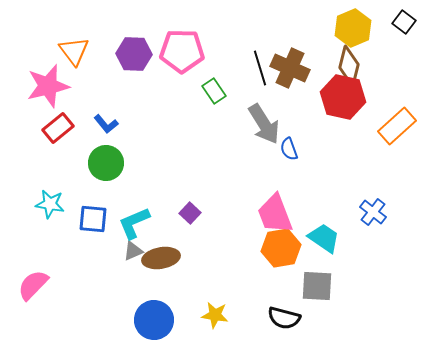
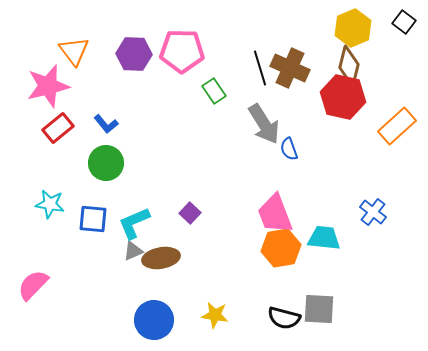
cyan trapezoid: rotated 28 degrees counterclockwise
gray square: moved 2 px right, 23 px down
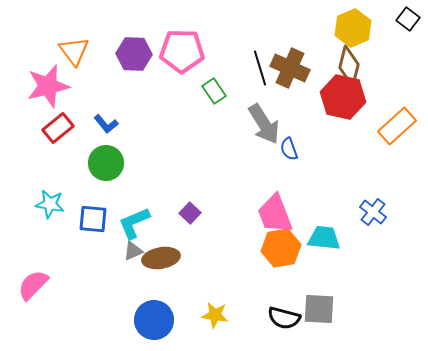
black square: moved 4 px right, 3 px up
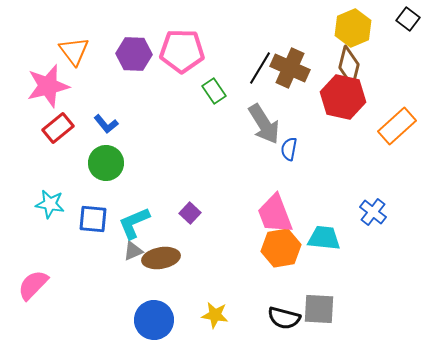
black line: rotated 48 degrees clockwise
blue semicircle: rotated 30 degrees clockwise
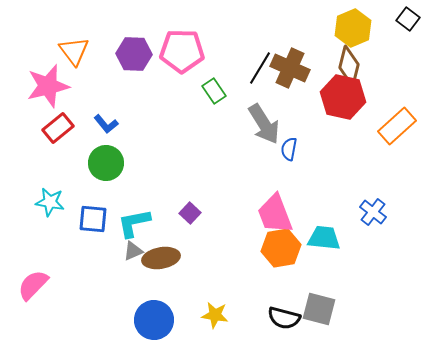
cyan star: moved 2 px up
cyan L-shape: rotated 12 degrees clockwise
gray square: rotated 12 degrees clockwise
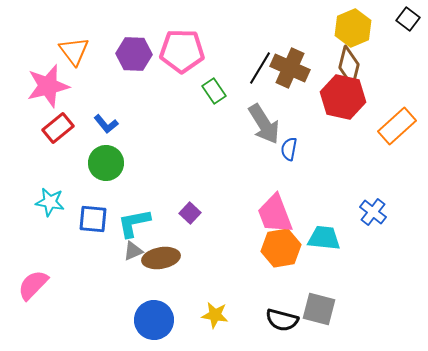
black semicircle: moved 2 px left, 2 px down
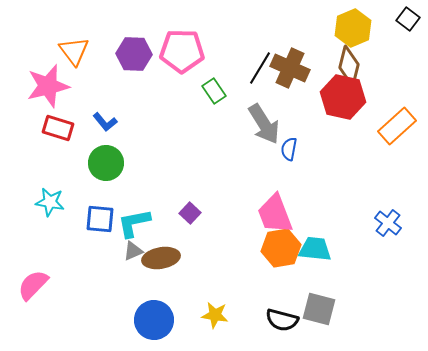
blue L-shape: moved 1 px left, 2 px up
red rectangle: rotated 56 degrees clockwise
blue cross: moved 15 px right, 11 px down
blue square: moved 7 px right
cyan trapezoid: moved 9 px left, 11 px down
